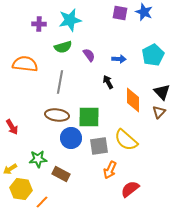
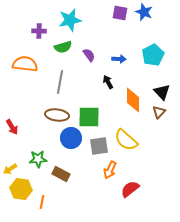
purple cross: moved 7 px down
orange line: rotated 32 degrees counterclockwise
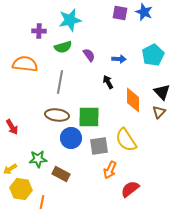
yellow semicircle: rotated 15 degrees clockwise
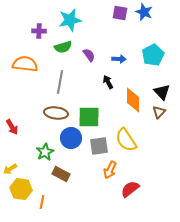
brown ellipse: moved 1 px left, 2 px up
green star: moved 7 px right, 7 px up; rotated 24 degrees counterclockwise
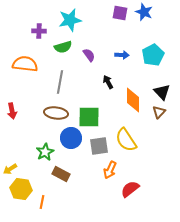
blue arrow: moved 3 px right, 4 px up
red arrow: moved 16 px up; rotated 21 degrees clockwise
